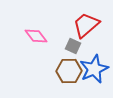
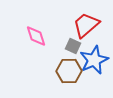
pink diamond: rotated 20 degrees clockwise
blue star: moved 9 px up
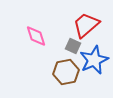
brown hexagon: moved 3 px left, 1 px down; rotated 10 degrees counterclockwise
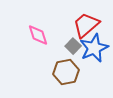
pink diamond: moved 2 px right, 1 px up
gray square: rotated 21 degrees clockwise
blue star: moved 12 px up
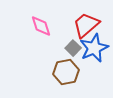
pink diamond: moved 3 px right, 9 px up
gray square: moved 2 px down
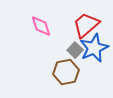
gray square: moved 2 px right, 2 px down
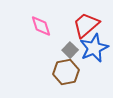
gray square: moved 5 px left
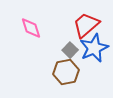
pink diamond: moved 10 px left, 2 px down
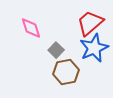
red trapezoid: moved 4 px right, 2 px up
gray square: moved 14 px left
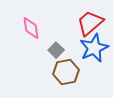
pink diamond: rotated 10 degrees clockwise
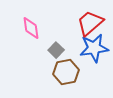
blue star: rotated 16 degrees clockwise
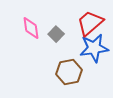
gray square: moved 16 px up
brown hexagon: moved 3 px right
